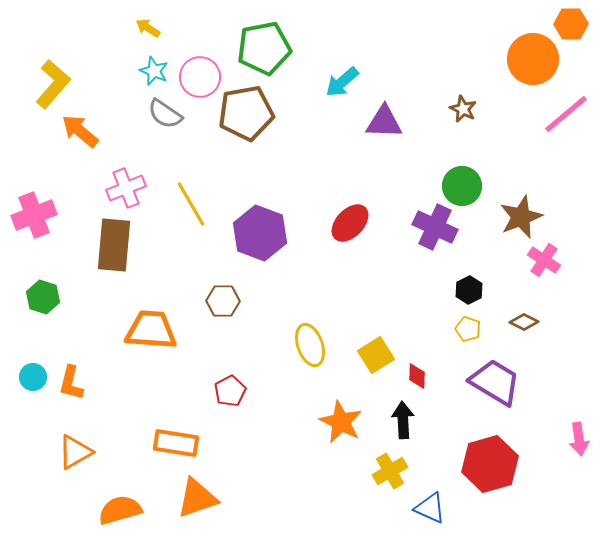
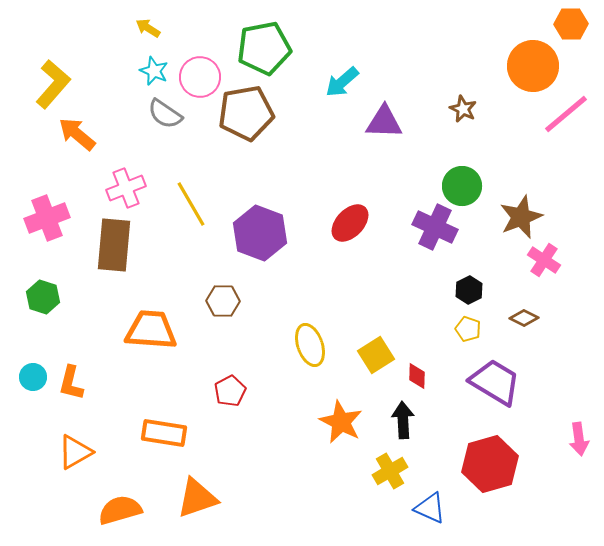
orange circle at (533, 59): moved 7 px down
orange arrow at (80, 131): moved 3 px left, 3 px down
pink cross at (34, 215): moved 13 px right, 3 px down
brown diamond at (524, 322): moved 4 px up
orange rectangle at (176, 443): moved 12 px left, 10 px up
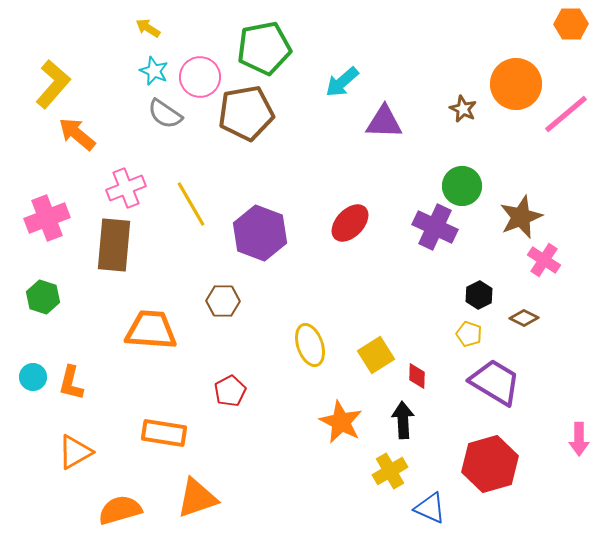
orange circle at (533, 66): moved 17 px left, 18 px down
black hexagon at (469, 290): moved 10 px right, 5 px down
yellow pentagon at (468, 329): moved 1 px right, 5 px down
pink arrow at (579, 439): rotated 8 degrees clockwise
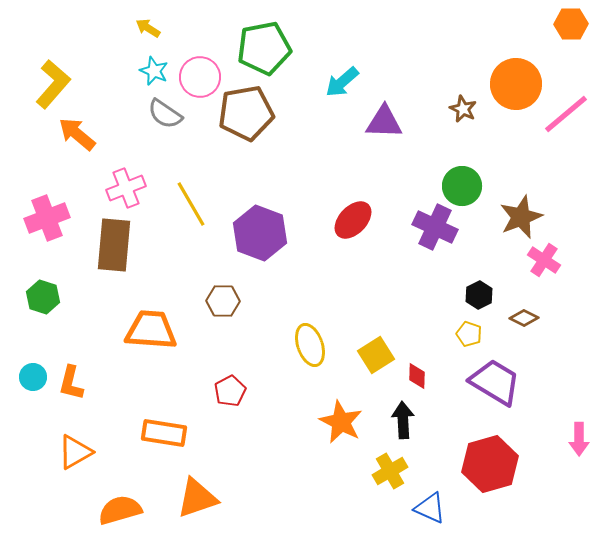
red ellipse at (350, 223): moved 3 px right, 3 px up
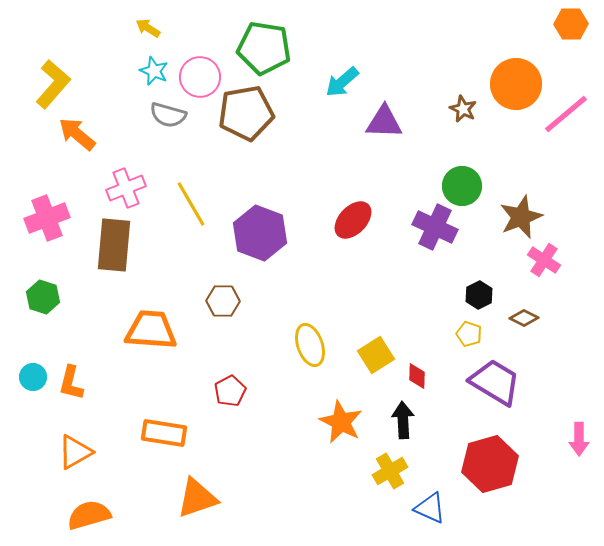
green pentagon at (264, 48): rotated 20 degrees clockwise
gray semicircle at (165, 114): moved 3 px right, 1 px down; rotated 18 degrees counterclockwise
orange semicircle at (120, 510): moved 31 px left, 5 px down
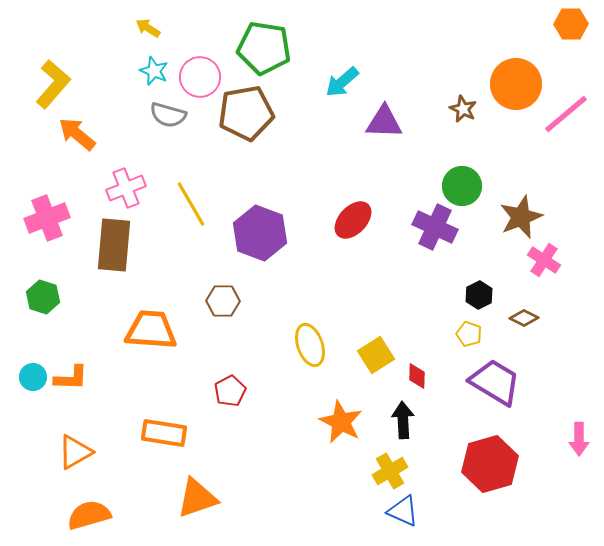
orange L-shape at (71, 383): moved 5 px up; rotated 102 degrees counterclockwise
blue triangle at (430, 508): moved 27 px left, 3 px down
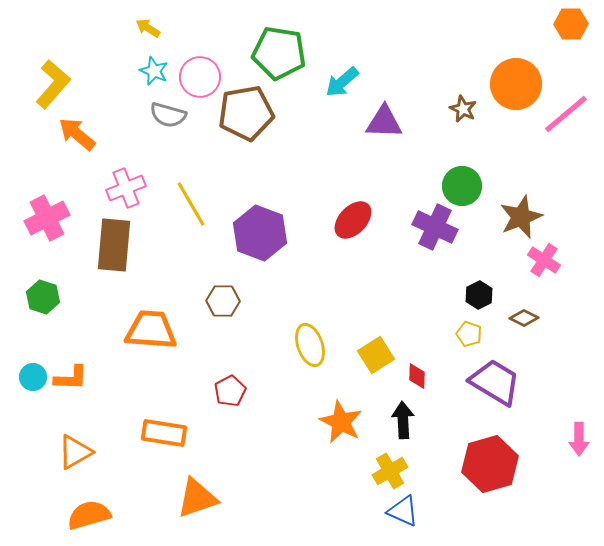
green pentagon at (264, 48): moved 15 px right, 5 px down
pink cross at (47, 218): rotated 6 degrees counterclockwise
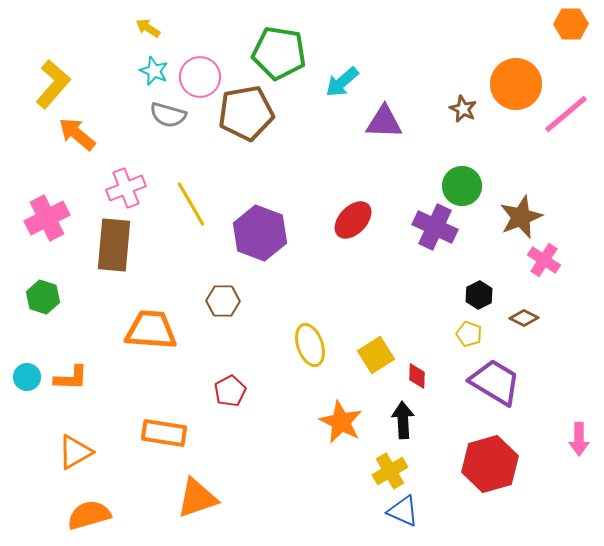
cyan circle at (33, 377): moved 6 px left
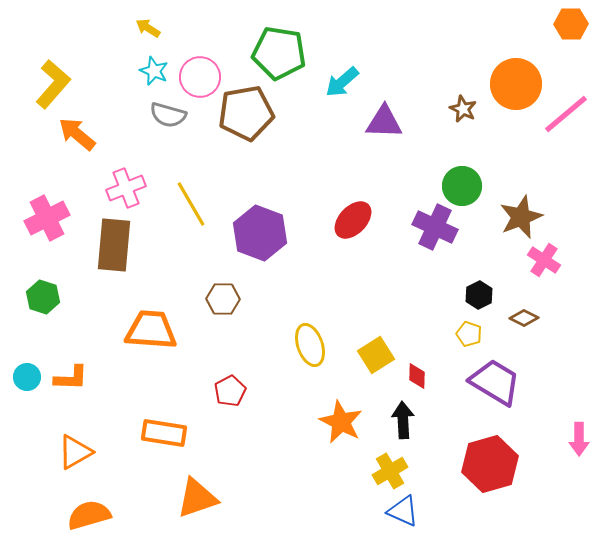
brown hexagon at (223, 301): moved 2 px up
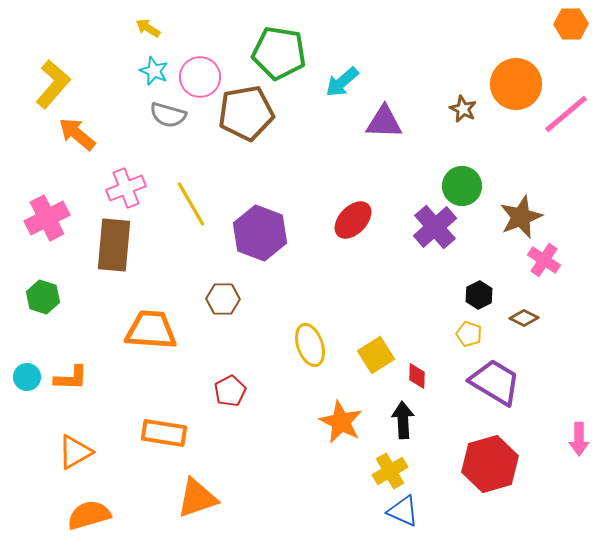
purple cross at (435, 227): rotated 24 degrees clockwise
